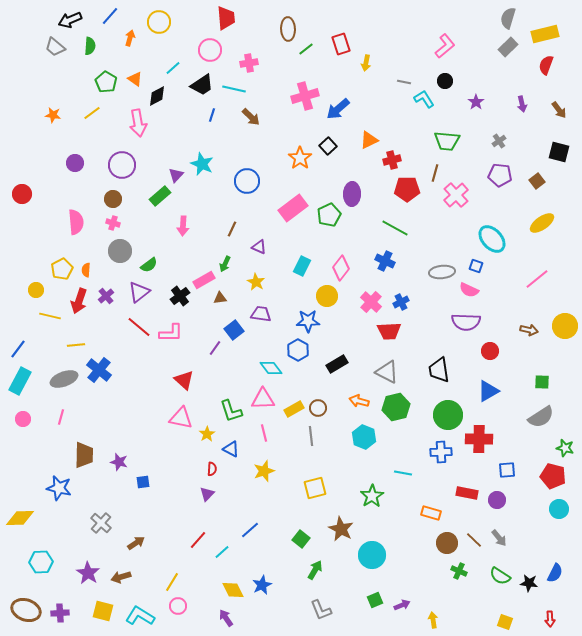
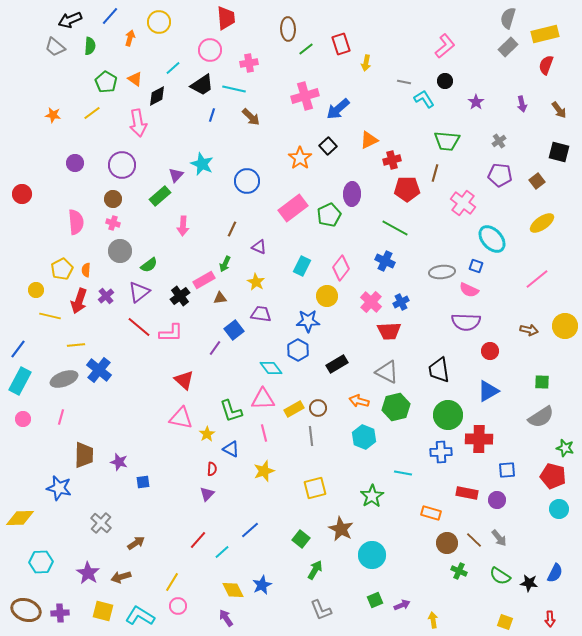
pink cross at (456, 195): moved 7 px right, 8 px down; rotated 10 degrees counterclockwise
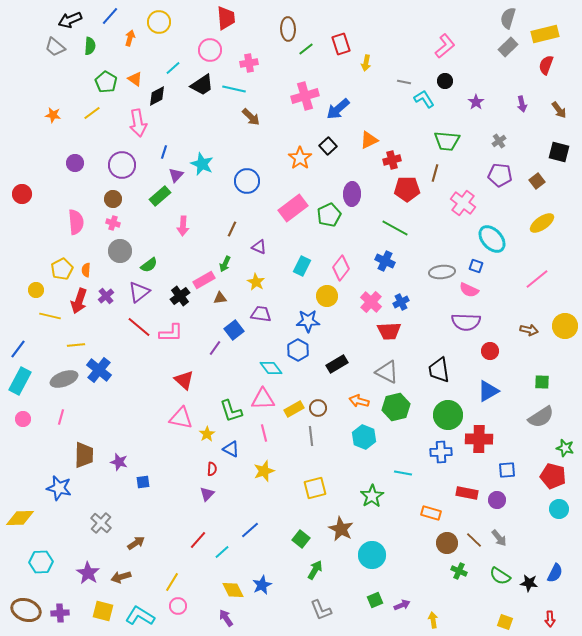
blue line at (212, 115): moved 48 px left, 37 px down
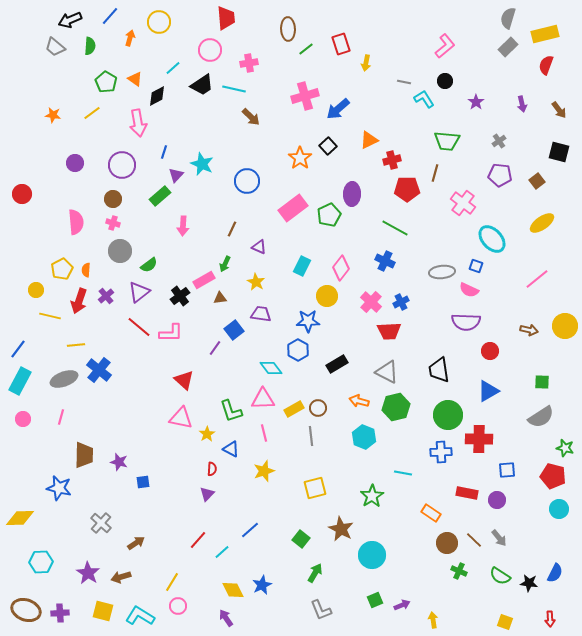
orange rectangle at (431, 513): rotated 18 degrees clockwise
green arrow at (315, 570): moved 3 px down
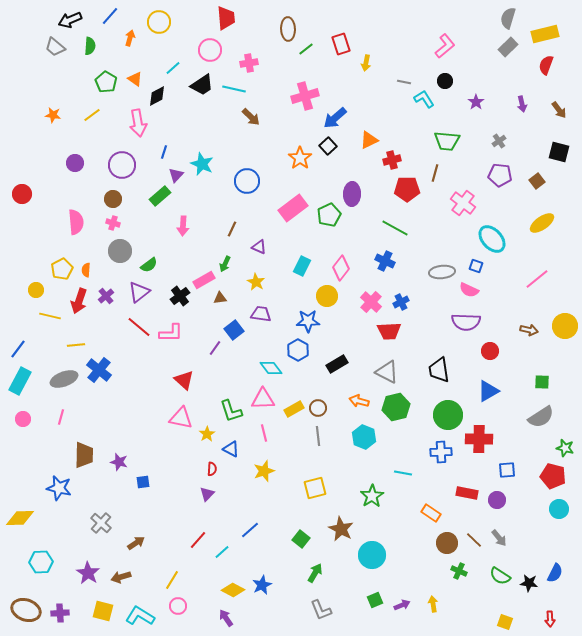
blue arrow at (338, 109): moved 3 px left, 9 px down
yellow line at (92, 113): moved 2 px down
gray line at (311, 436): moved 7 px right
yellow line at (172, 582): moved 2 px up
yellow diamond at (233, 590): rotated 35 degrees counterclockwise
yellow arrow at (433, 620): moved 16 px up
